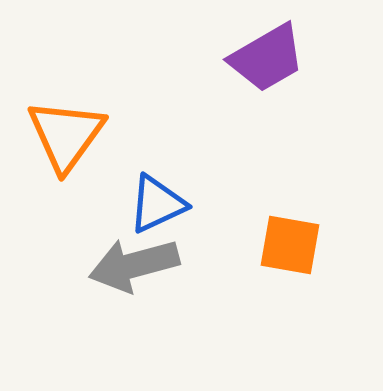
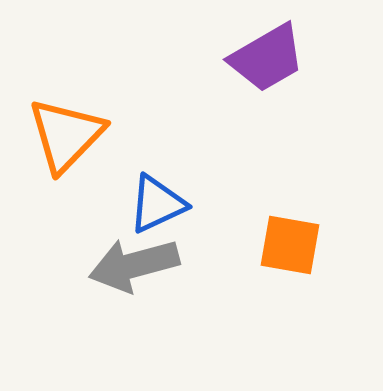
orange triangle: rotated 8 degrees clockwise
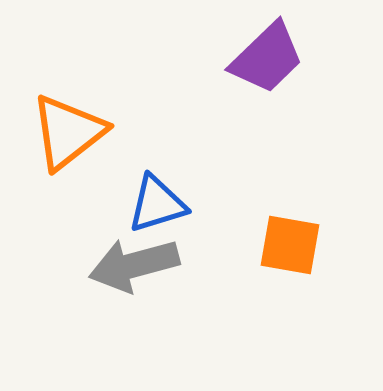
purple trapezoid: rotated 14 degrees counterclockwise
orange triangle: moved 2 px right, 3 px up; rotated 8 degrees clockwise
blue triangle: rotated 8 degrees clockwise
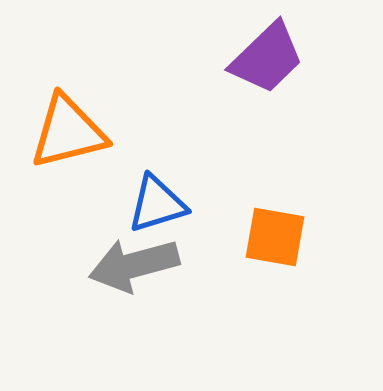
orange triangle: rotated 24 degrees clockwise
orange square: moved 15 px left, 8 px up
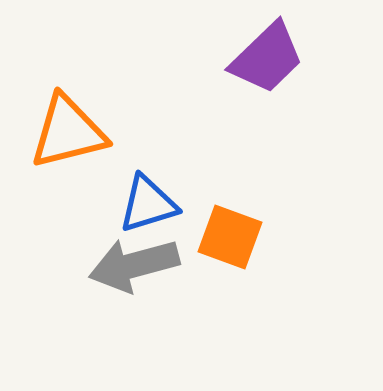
blue triangle: moved 9 px left
orange square: moved 45 px left; rotated 10 degrees clockwise
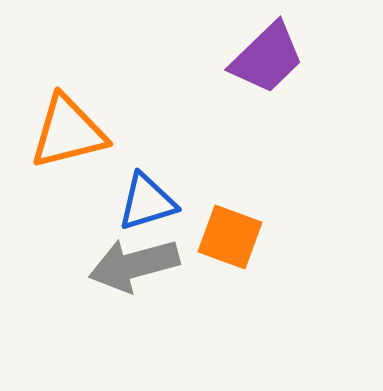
blue triangle: moved 1 px left, 2 px up
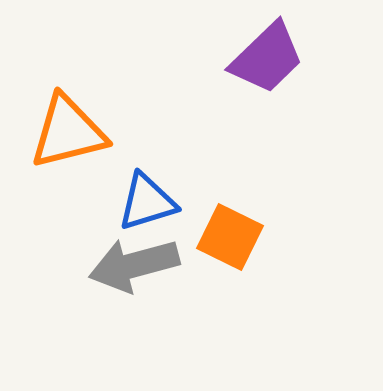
orange square: rotated 6 degrees clockwise
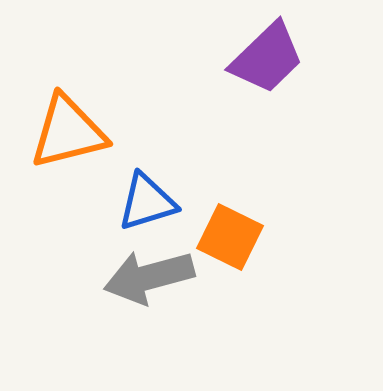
gray arrow: moved 15 px right, 12 px down
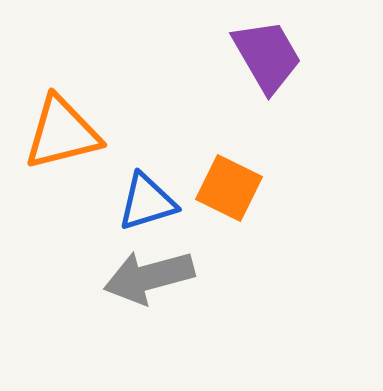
purple trapezoid: moved 2 px up; rotated 76 degrees counterclockwise
orange triangle: moved 6 px left, 1 px down
orange square: moved 1 px left, 49 px up
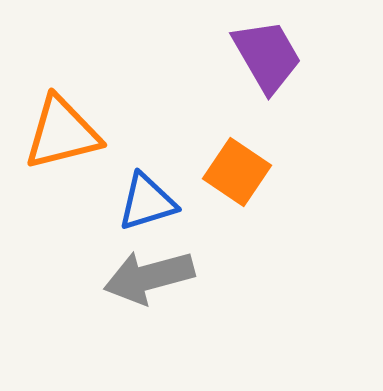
orange square: moved 8 px right, 16 px up; rotated 8 degrees clockwise
